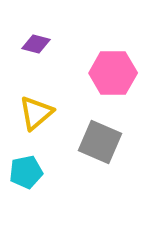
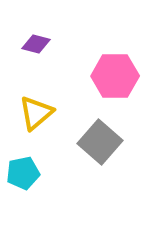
pink hexagon: moved 2 px right, 3 px down
gray square: rotated 18 degrees clockwise
cyan pentagon: moved 3 px left, 1 px down
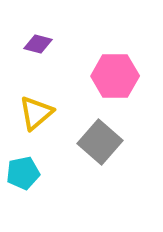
purple diamond: moved 2 px right
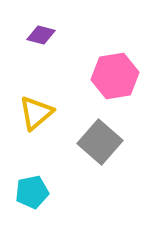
purple diamond: moved 3 px right, 9 px up
pink hexagon: rotated 9 degrees counterclockwise
cyan pentagon: moved 9 px right, 19 px down
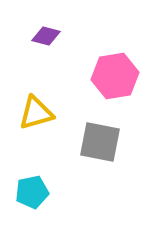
purple diamond: moved 5 px right, 1 px down
yellow triangle: rotated 24 degrees clockwise
gray square: rotated 30 degrees counterclockwise
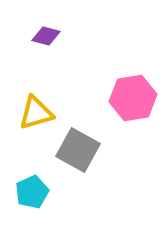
pink hexagon: moved 18 px right, 22 px down
gray square: moved 22 px left, 8 px down; rotated 18 degrees clockwise
cyan pentagon: rotated 12 degrees counterclockwise
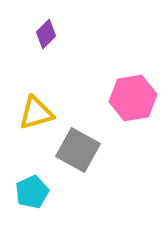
purple diamond: moved 2 px up; rotated 60 degrees counterclockwise
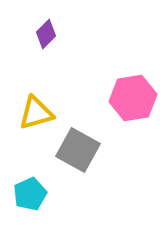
cyan pentagon: moved 2 px left, 2 px down
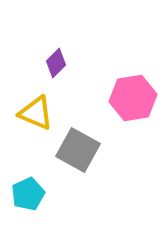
purple diamond: moved 10 px right, 29 px down
yellow triangle: rotated 39 degrees clockwise
cyan pentagon: moved 2 px left
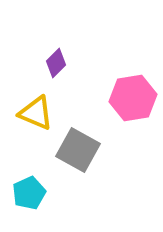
cyan pentagon: moved 1 px right, 1 px up
